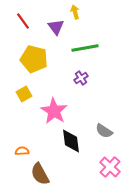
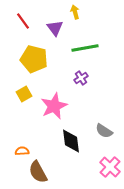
purple triangle: moved 1 px left, 1 px down
pink star: moved 5 px up; rotated 16 degrees clockwise
brown semicircle: moved 2 px left, 2 px up
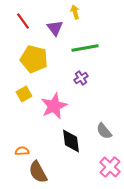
gray semicircle: rotated 18 degrees clockwise
